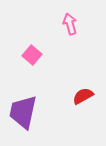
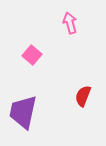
pink arrow: moved 1 px up
red semicircle: rotated 40 degrees counterclockwise
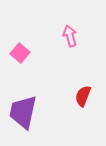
pink arrow: moved 13 px down
pink square: moved 12 px left, 2 px up
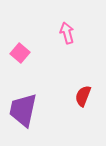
pink arrow: moved 3 px left, 3 px up
purple trapezoid: moved 2 px up
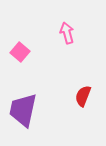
pink square: moved 1 px up
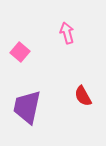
red semicircle: rotated 50 degrees counterclockwise
purple trapezoid: moved 4 px right, 3 px up
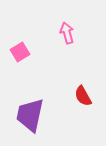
pink square: rotated 18 degrees clockwise
purple trapezoid: moved 3 px right, 8 px down
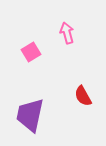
pink square: moved 11 px right
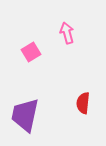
red semicircle: moved 7 px down; rotated 35 degrees clockwise
purple trapezoid: moved 5 px left
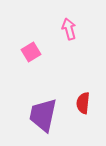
pink arrow: moved 2 px right, 4 px up
purple trapezoid: moved 18 px right
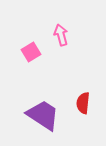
pink arrow: moved 8 px left, 6 px down
purple trapezoid: rotated 111 degrees clockwise
